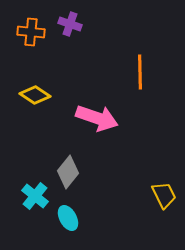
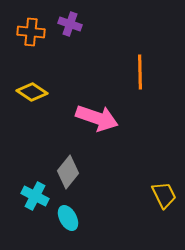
yellow diamond: moved 3 px left, 3 px up
cyan cross: rotated 12 degrees counterclockwise
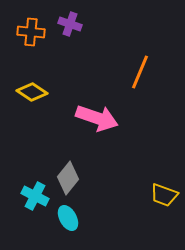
orange line: rotated 24 degrees clockwise
gray diamond: moved 6 px down
yellow trapezoid: rotated 136 degrees clockwise
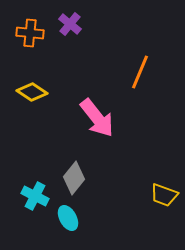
purple cross: rotated 20 degrees clockwise
orange cross: moved 1 px left, 1 px down
pink arrow: rotated 33 degrees clockwise
gray diamond: moved 6 px right
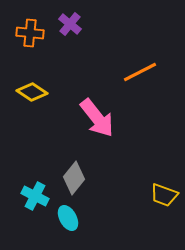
orange line: rotated 40 degrees clockwise
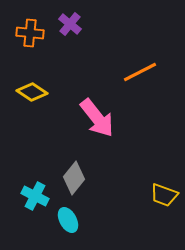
cyan ellipse: moved 2 px down
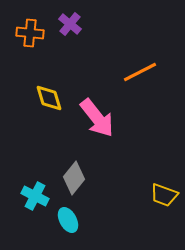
yellow diamond: moved 17 px right, 6 px down; rotated 40 degrees clockwise
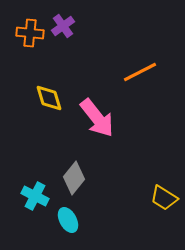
purple cross: moved 7 px left, 2 px down; rotated 15 degrees clockwise
yellow trapezoid: moved 3 px down; rotated 12 degrees clockwise
